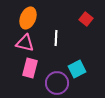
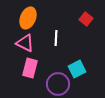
pink triangle: rotated 12 degrees clockwise
purple circle: moved 1 px right, 1 px down
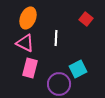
cyan square: moved 1 px right
purple circle: moved 1 px right
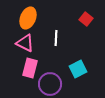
purple circle: moved 9 px left
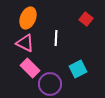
pink rectangle: rotated 60 degrees counterclockwise
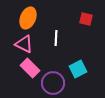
red square: rotated 24 degrees counterclockwise
pink triangle: moved 1 px left, 1 px down
purple circle: moved 3 px right, 1 px up
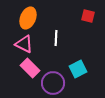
red square: moved 2 px right, 3 px up
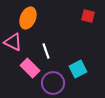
white line: moved 10 px left, 13 px down; rotated 21 degrees counterclockwise
pink triangle: moved 11 px left, 2 px up
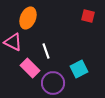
cyan square: moved 1 px right
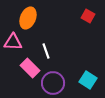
red square: rotated 16 degrees clockwise
pink triangle: rotated 24 degrees counterclockwise
cyan square: moved 9 px right, 11 px down; rotated 30 degrees counterclockwise
